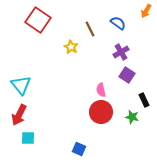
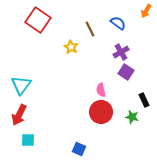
purple square: moved 1 px left, 3 px up
cyan triangle: rotated 15 degrees clockwise
cyan square: moved 2 px down
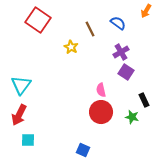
blue square: moved 4 px right, 1 px down
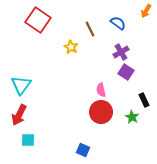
green star: rotated 16 degrees clockwise
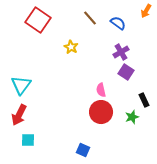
brown line: moved 11 px up; rotated 14 degrees counterclockwise
green star: rotated 24 degrees clockwise
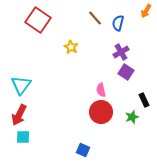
brown line: moved 5 px right
blue semicircle: rotated 112 degrees counterclockwise
cyan square: moved 5 px left, 3 px up
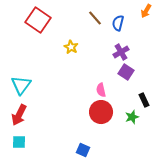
cyan square: moved 4 px left, 5 px down
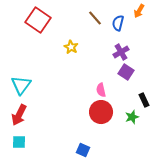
orange arrow: moved 7 px left
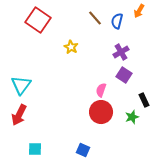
blue semicircle: moved 1 px left, 2 px up
purple square: moved 2 px left, 3 px down
pink semicircle: rotated 32 degrees clockwise
cyan square: moved 16 px right, 7 px down
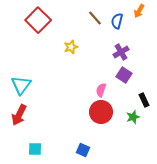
red square: rotated 10 degrees clockwise
yellow star: rotated 24 degrees clockwise
green star: moved 1 px right
